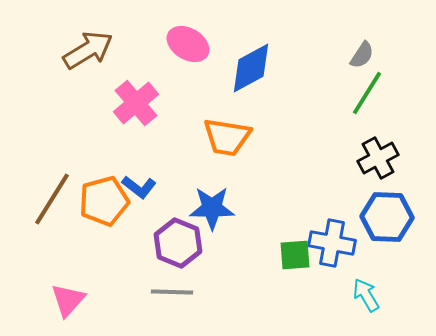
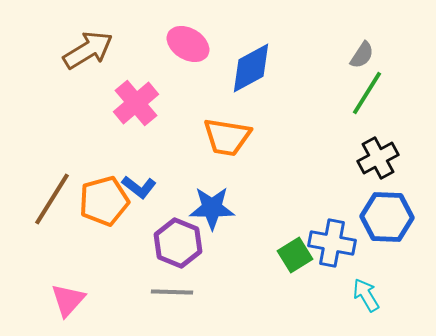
green square: rotated 28 degrees counterclockwise
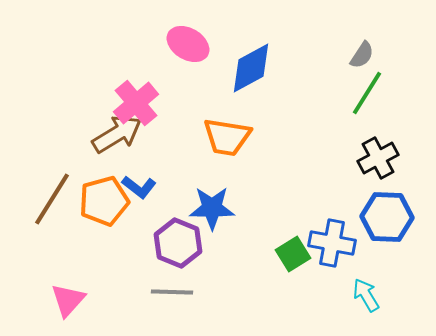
brown arrow: moved 29 px right, 84 px down
green square: moved 2 px left, 1 px up
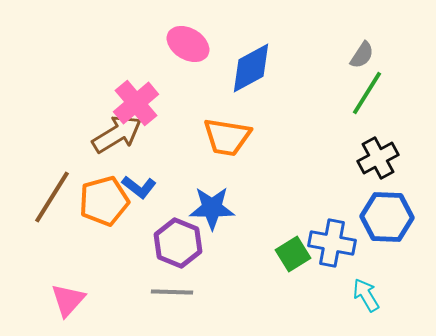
brown line: moved 2 px up
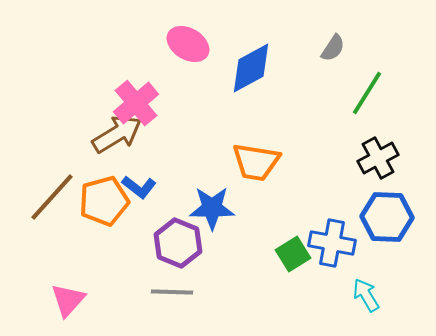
gray semicircle: moved 29 px left, 7 px up
orange trapezoid: moved 29 px right, 25 px down
brown line: rotated 10 degrees clockwise
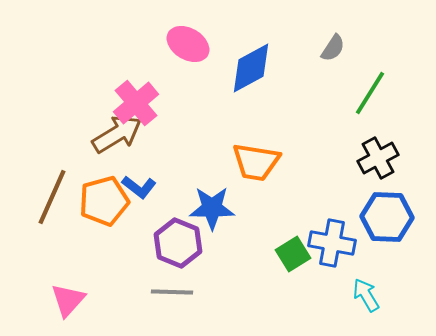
green line: moved 3 px right
brown line: rotated 18 degrees counterclockwise
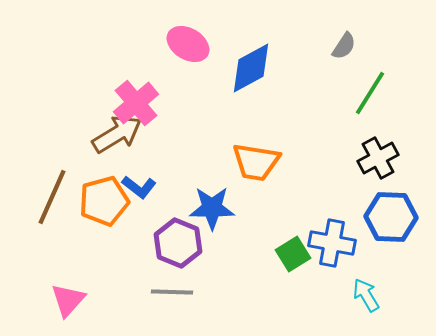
gray semicircle: moved 11 px right, 2 px up
blue hexagon: moved 4 px right
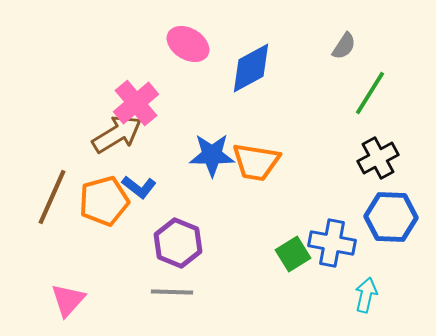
blue star: moved 53 px up
cyan arrow: rotated 44 degrees clockwise
